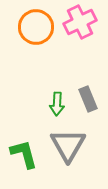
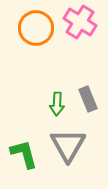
pink cross: rotated 32 degrees counterclockwise
orange circle: moved 1 px down
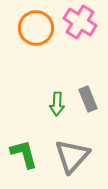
gray triangle: moved 4 px right, 11 px down; rotated 12 degrees clockwise
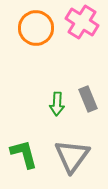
pink cross: moved 2 px right
gray triangle: rotated 6 degrees counterclockwise
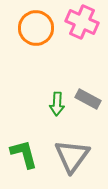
pink cross: rotated 8 degrees counterclockwise
gray rectangle: rotated 40 degrees counterclockwise
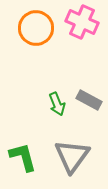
gray rectangle: moved 1 px right, 1 px down
green arrow: rotated 25 degrees counterclockwise
green L-shape: moved 1 px left, 3 px down
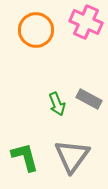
pink cross: moved 4 px right
orange circle: moved 2 px down
gray rectangle: moved 1 px up
green L-shape: moved 2 px right
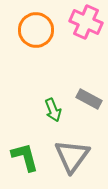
green arrow: moved 4 px left, 6 px down
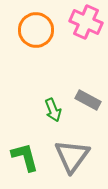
gray rectangle: moved 1 px left, 1 px down
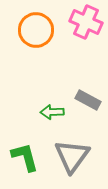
green arrow: moved 1 px left, 2 px down; rotated 110 degrees clockwise
